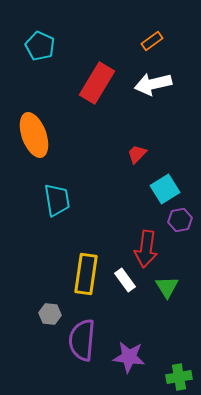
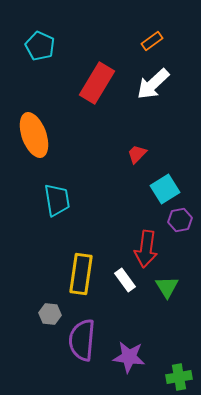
white arrow: rotated 30 degrees counterclockwise
yellow rectangle: moved 5 px left
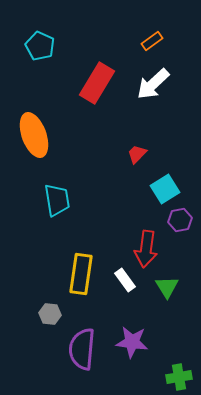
purple semicircle: moved 9 px down
purple star: moved 3 px right, 15 px up
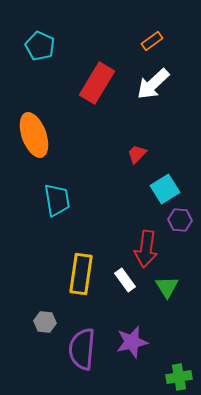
purple hexagon: rotated 15 degrees clockwise
gray hexagon: moved 5 px left, 8 px down
purple star: rotated 20 degrees counterclockwise
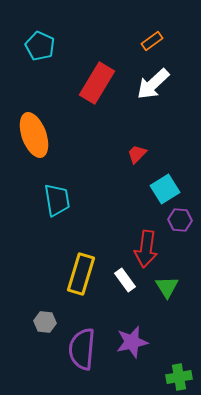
yellow rectangle: rotated 9 degrees clockwise
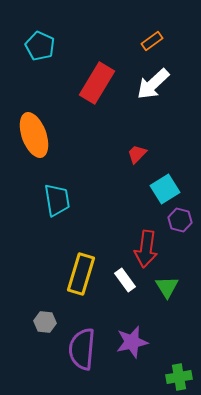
purple hexagon: rotated 10 degrees clockwise
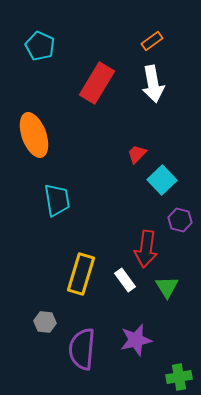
white arrow: rotated 57 degrees counterclockwise
cyan square: moved 3 px left, 9 px up; rotated 12 degrees counterclockwise
purple star: moved 4 px right, 2 px up
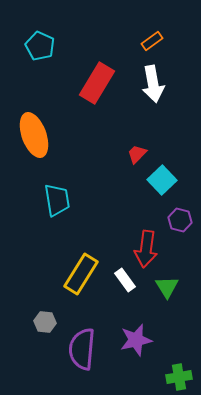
yellow rectangle: rotated 15 degrees clockwise
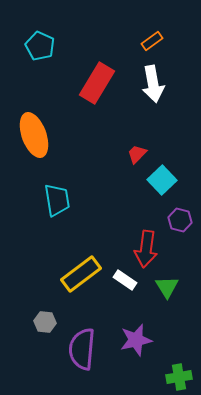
yellow rectangle: rotated 21 degrees clockwise
white rectangle: rotated 20 degrees counterclockwise
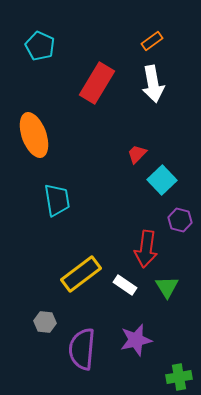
white rectangle: moved 5 px down
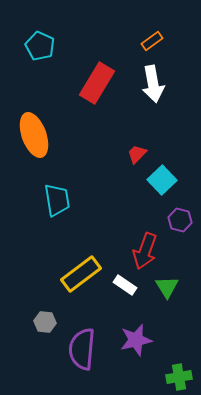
red arrow: moved 1 px left, 2 px down; rotated 12 degrees clockwise
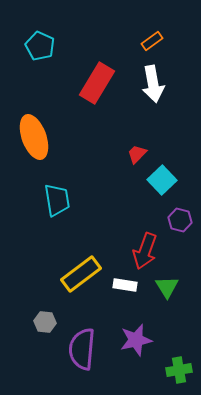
orange ellipse: moved 2 px down
white rectangle: rotated 25 degrees counterclockwise
green cross: moved 7 px up
